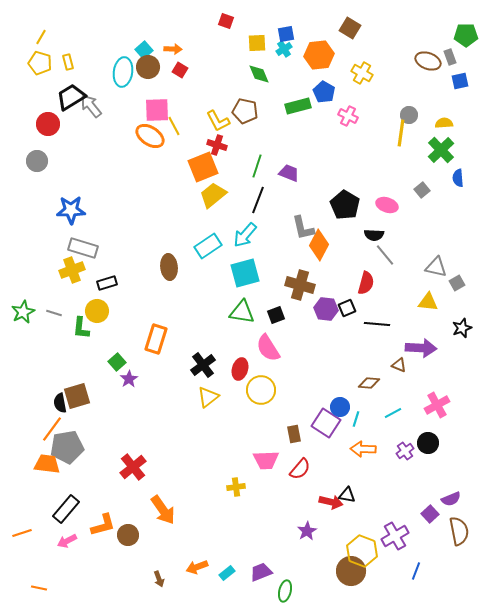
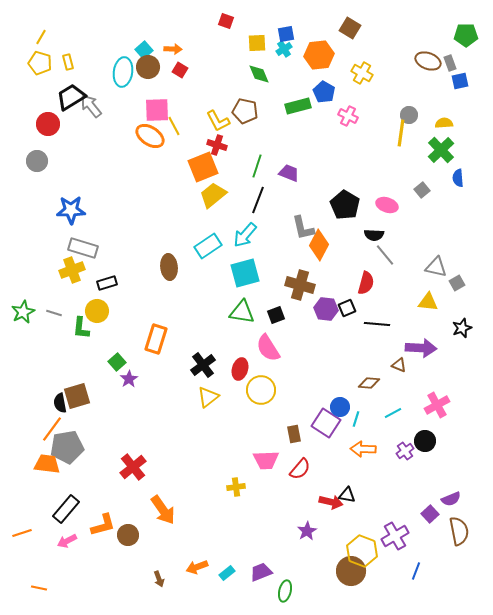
gray rectangle at (450, 57): moved 6 px down
black circle at (428, 443): moved 3 px left, 2 px up
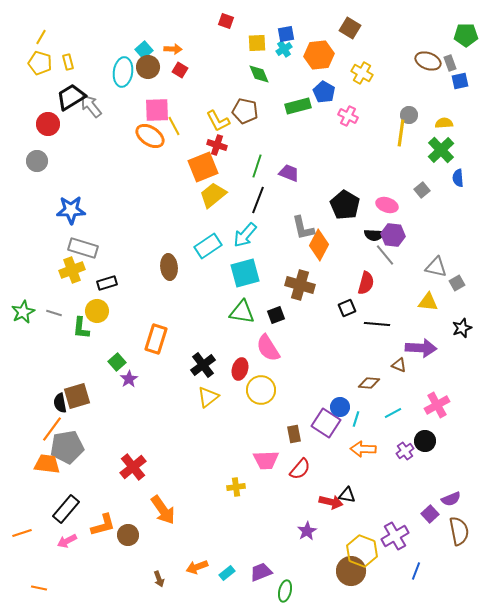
purple hexagon at (326, 309): moved 67 px right, 74 px up
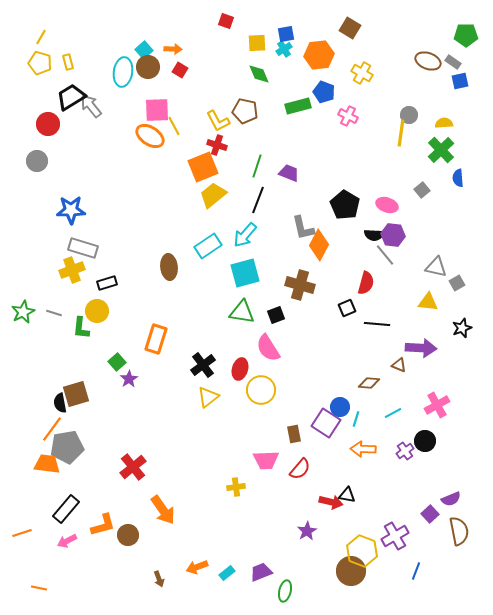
gray rectangle at (450, 63): moved 3 px right, 1 px up; rotated 35 degrees counterclockwise
blue pentagon at (324, 92): rotated 10 degrees counterclockwise
brown square at (77, 396): moved 1 px left, 2 px up
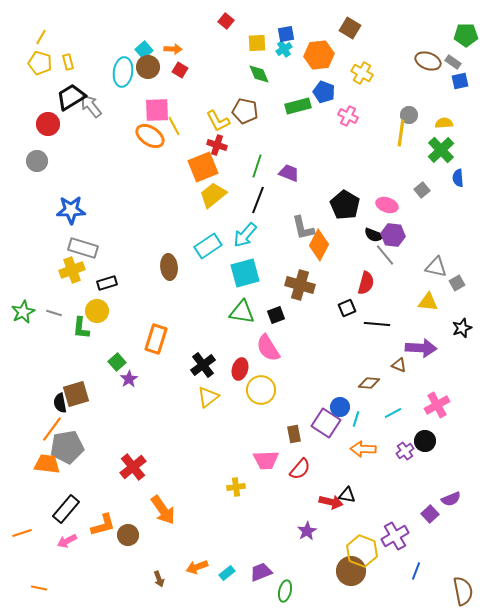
red square at (226, 21): rotated 21 degrees clockwise
black semicircle at (374, 235): rotated 18 degrees clockwise
brown semicircle at (459, 531): moved 4 px right, 60 px down
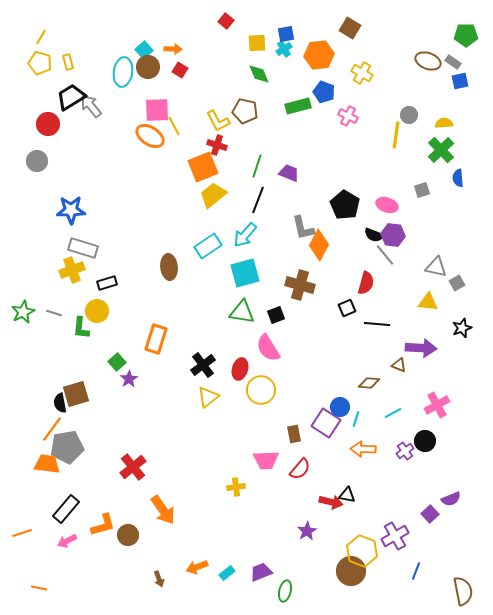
yellow line at (401, 133): moved 5 px left, 2 px down
gray square at (422, 190): rotated 21 degrees clockwise
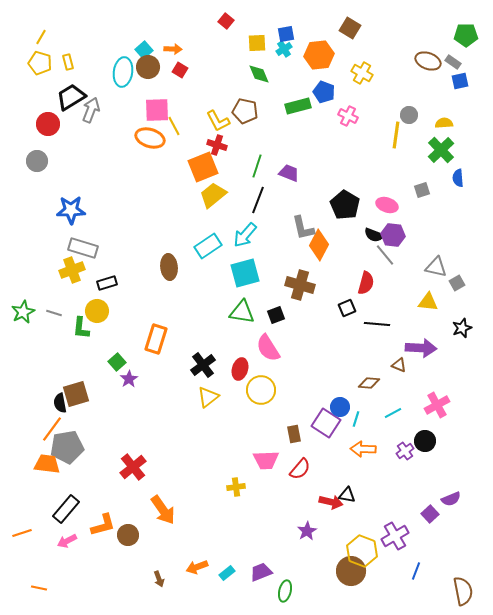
gray arrow at (91, 106): moved 4 px down; rotated 60 degrees clockwise
orange ellipse at (150, 136): moved 2 px down; rotated 16 degrees counterclockwise
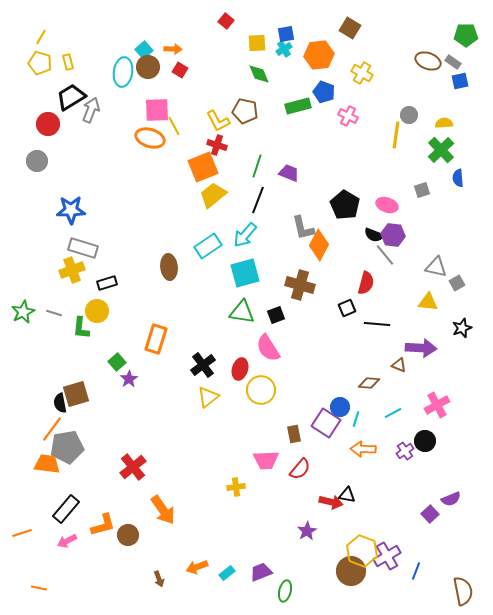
purple cross at (395, 536): moved 8 px left, 20 px down
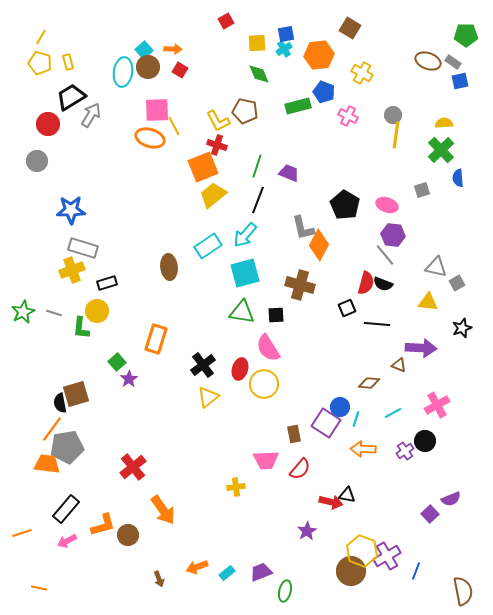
red square at (226, 21): rotated 21 degrees clockwise
gray arrow at (91, 110): moved 5 px down; rotated 10 degrees clockwise
gray circle at (409, 115): moved 16 px left
black semicircle at (374, 235): moved 9 px right, 49 px down
black square at (276, 315): rotated 18 degrees clockwise
yellow circle at (261, 390): moved 3 px right, 6 px up
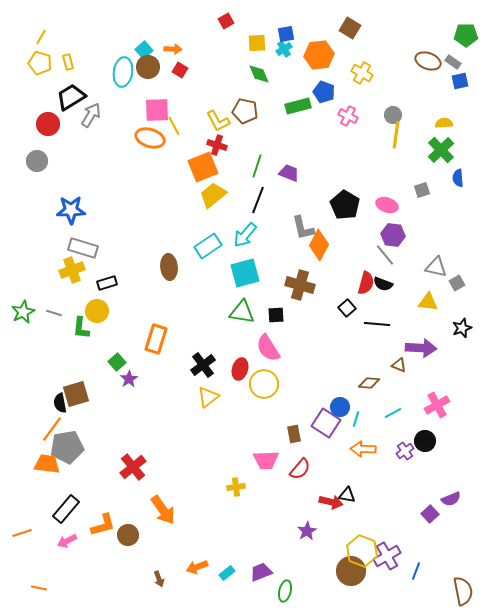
black square at (347, 308): rotated 18 degrees counterclockwise
